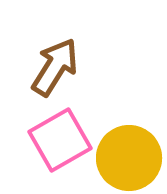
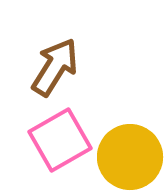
yellow circle: moved 1 px right, 1 px up
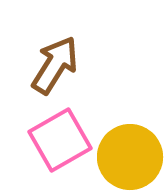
brown arrow: moved 2 px up
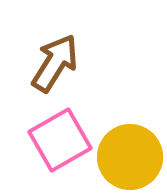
brown arrow: moved 2 px up
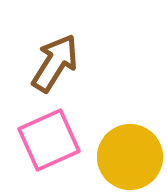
pink square: moved 11 px left; rotated 6 degrees clockwise
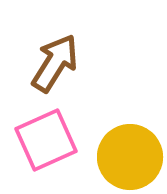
pink square: moved 3 px left
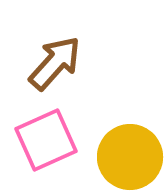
brown arrow: rotated 10 degrees clockwise
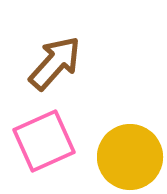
pink square: moved 2 px left, 1 px down
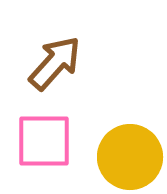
pink square: rotated 24 degrees clockwise
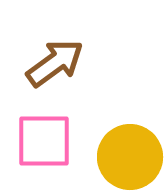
brown arrow: rotated 12 degrees clockwise
